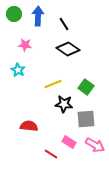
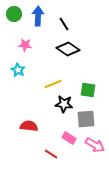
green square: moved 2 px right, 3 px down; rotated 28 degrees counterclockwise
pink rectangle: moved 4 px up
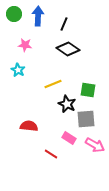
black line: rotated 56 degrees clockwise
black star: moved 3 px right; rotated 18 degrees clockwise
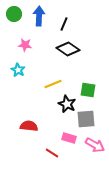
blue arrow: moved 1 px right
pink rectangle: rotated 16 degrees counterclockwise
red line: moved 1 px right, 1 px up
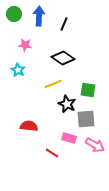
black diamond: moved 5 px left, 9 px down
